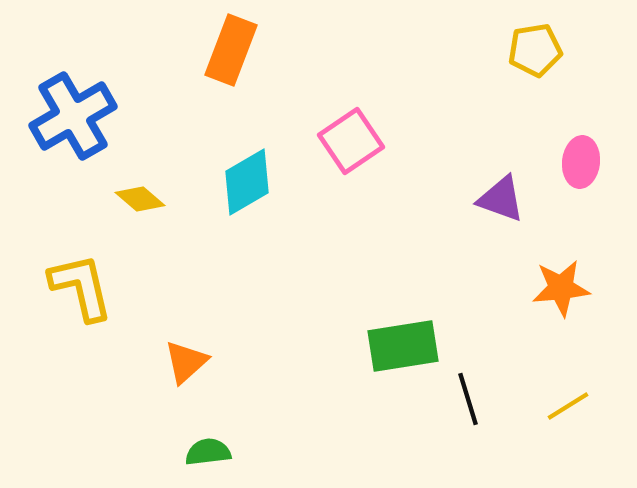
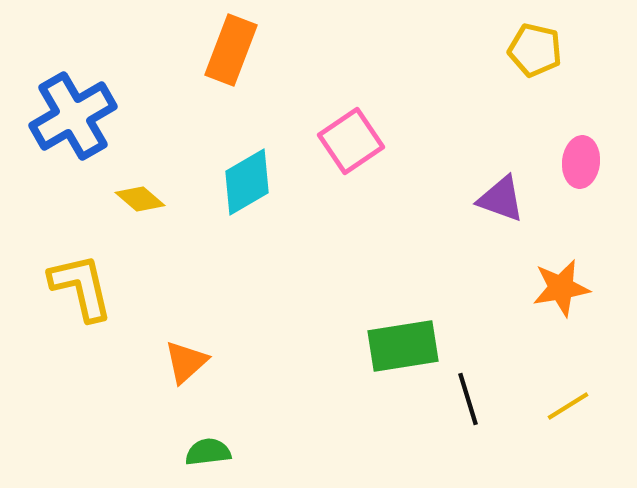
yellow pentagon: rotated 22 degrees clockwise
orange star: rotated 4 degrees counterclockwise
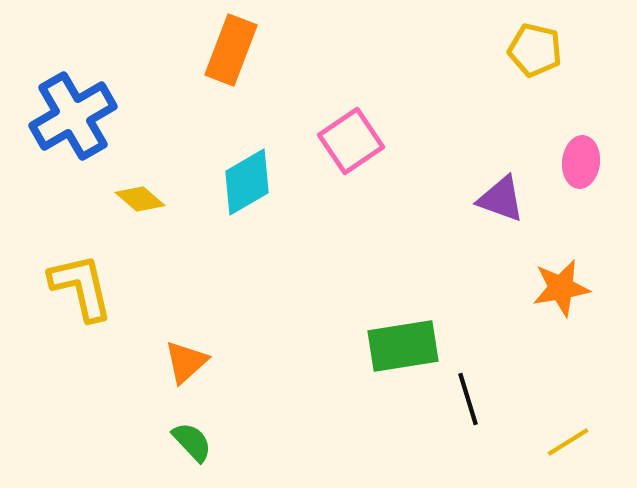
yellow line: moved 36 px down
green semicircle: moved 16 px left, 10 px up; rotated 54 degrees clockwise
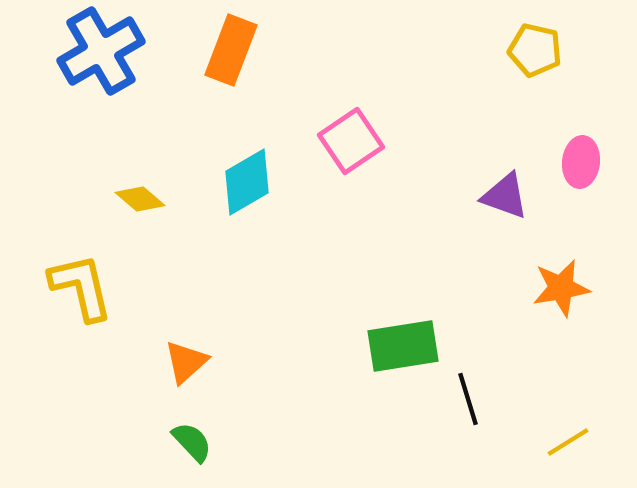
blue cross: moved 28 px right, 65 px up
purple triangle: moved 4 px right, 3 px up
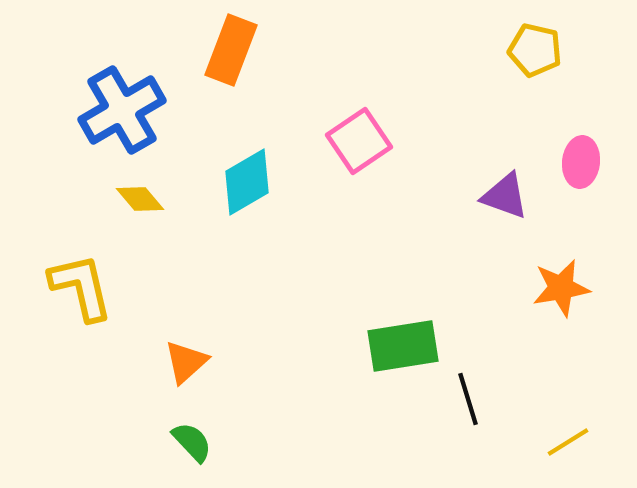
blue cross: moved 21 px right, 59 px down
pink square: moved 8 px right
yellow diamond: rotated 9 degrees clockwise
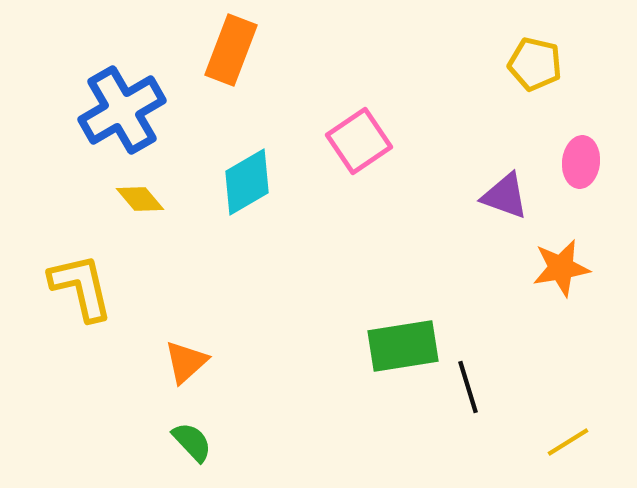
yellow pentagon: moved 14 px down
orange star: moved 20 px up
black line: moved 12 px up
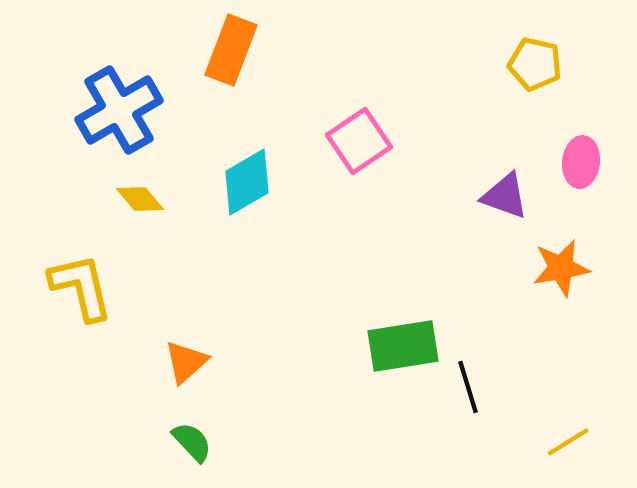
blue cross: moved 3 px left
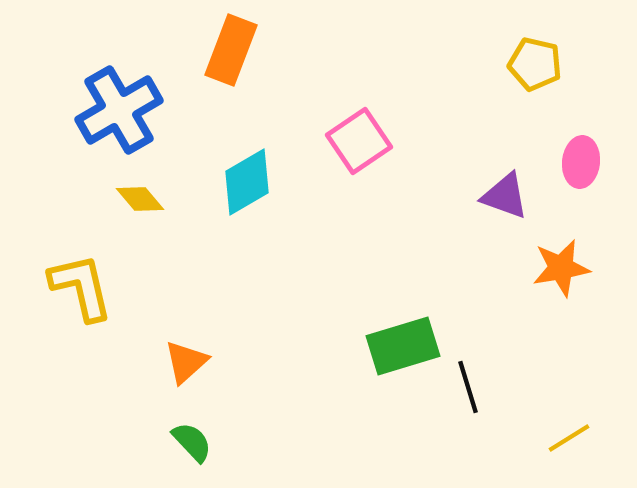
green rectangle: rotated 8 degrees counterclockwise
yellow line: moved 1 px right, 4 px up
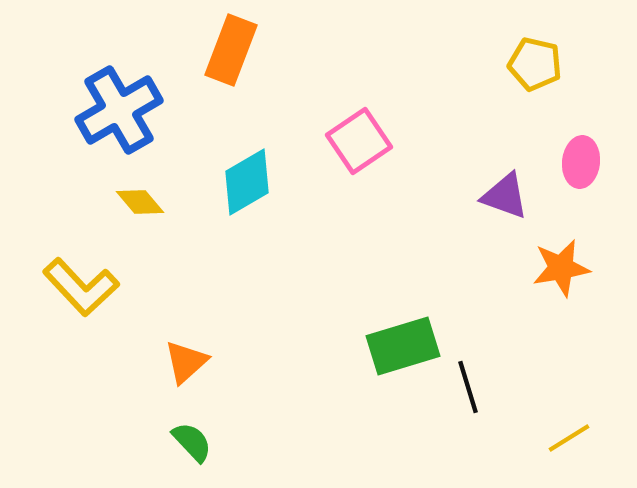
yellow diamond: moved 3 px down
yellow L-shape: rotated 150 degrees clockwise
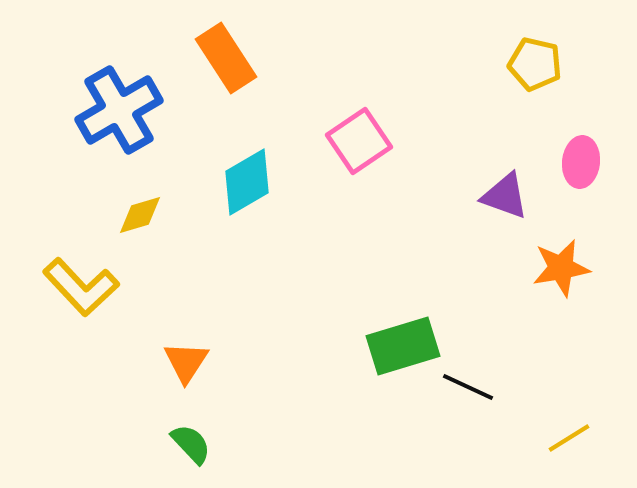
orange rectangle: moved 5 px left, 8 px down; rotated 54 degrees counterclockwise
yellow diamond: moved 13 px down; rotated 66 degrees counterclockwise
orange triangle: rotated 15 degrees counterclockwise
black line: rotated 48 degrees counterclockwise
green semicircle: moved 1 px left, 2 px down
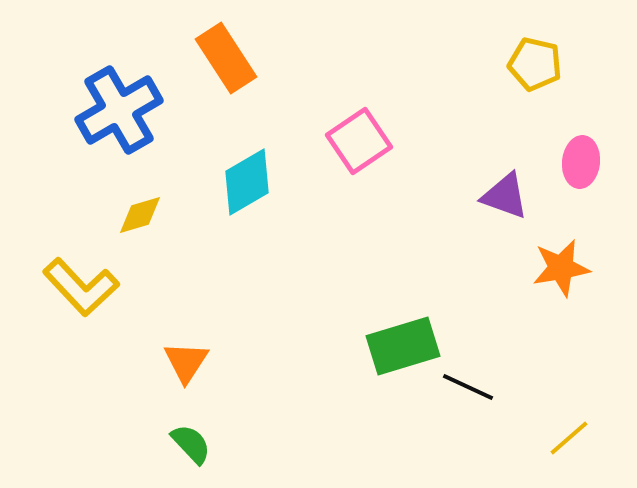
yellow line: rotated 9 degrees counterclockwise
